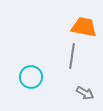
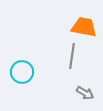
cyan circle: moved 9 px left, 5 px up
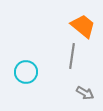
orange trapezoid: moved 1 px left, 1 px up; rotated 28 degrees clockwise
cyan circle: moved 4 px right
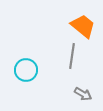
cyan circle: moved 2 px up
gray arrow: moved 2 px left, 1 px down
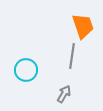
orange trapezoid: rotated 32 degrees clockwise
gray arrow: moved 19 px left; rotated 90 degrees counterclockwise
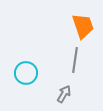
gray line: moved 3 px right, 4 px down
cyan circle: moved 3 px down
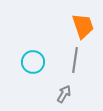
cyan circle: moved 7 px right, 11 px up
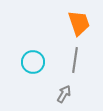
orange trapezoid: moved 4 px left, 3 px up
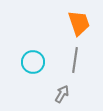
gray arrow: moved 2 px left
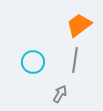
orange trapezoid: moved 2 px down; rotated 108 degrees counterclockwise
gray arrow: moved 2 px left
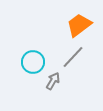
gray line: moved 2 px left, 3 px up; rotated 35 degrees clockwise
gray arrow: moved 7 px left, 13 px up
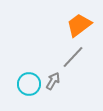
cyan circle: moved 4 px left, 22 px down
